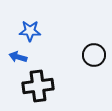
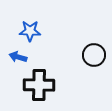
black cross: moved 1 px right, 1 px up; rotated 8 degrees clockwise
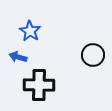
blue star: rotated 30 degrees clockwise
black circle: moved 1 px left
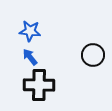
blue star: rotated 25 degrees counterclockwise
blue arrow: moved 12 px right; rotated 36 degrees clockwise
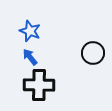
blue star: rotated 15 degrees clockwise
black circle: moved 2 px up
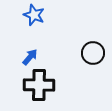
blue star: moved 4 px right, 16 px up
blue arrow: rotated 78 degrees clockwise
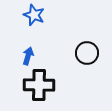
black circle: moved 6 px left
blue arrow: moved 2 px left, 1 px up; rotated 24 degrees counterclockwise
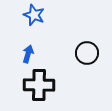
blue arrow: moved 2 px up
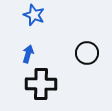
black cross: moved 2 px right, 1 px up
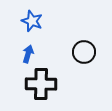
blue star: moved 2 px left, 6 px down
black circle: moved 3 px left, 1 px up
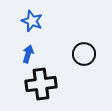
black circle: moved 2 px down
black cross: rotated 8 degrees counterclockwise
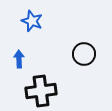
blue arrow: moved 9 px left, 5 px down; rotated 18 degrees counterclockwise
black cross: moved 7 px down
